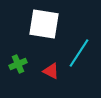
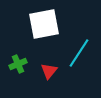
white square: rotated 20 degrees counterclockwise
red triangle: moved 2 px left; rotated 42 degrees clockwise
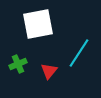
white square: moved 6 px left
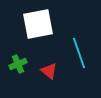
cyan line: rotated 52 degrees counterclockwise
red triangle: rotated 30 degrees counterclockwise
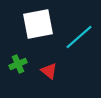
cyan line: moved 16 px up; rotated 68 degrees clockwise
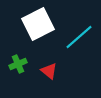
white square: rotated 16 degrees counterclockwise
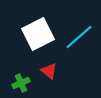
white square: moved 10 px down
green cross: moved 3 px right, 19 px down
